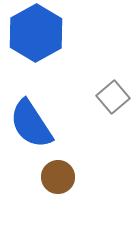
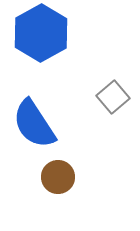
blue hexagon: moved 5 px right
blue semicircle: moved 3 px right
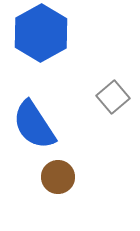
blue semicircle: moved 1 px down
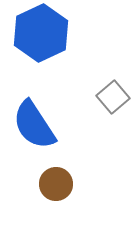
blue hexagon: rotated 4 degrees clockwise
brown circle: moved 2 px left, 7 px down
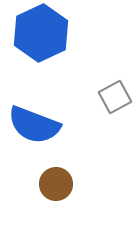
gray square: moved 2 px right; rotated 12 degrees clockwise
blue semicircle: rotated 36 degrees counterclockwise
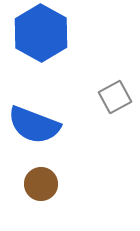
blue hexagon: rotated 6 degrees counterclockwise
brown circle: moved 15 px left
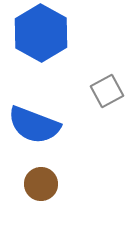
gray square: moved 8 px left, 6 px up
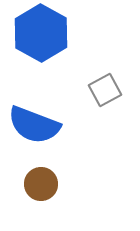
gray square: moved 2 px left, 1 px up
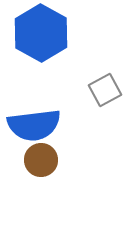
blue semicircle: rotated 28 degrees counterclockwise
brown circle: moved 24 px up
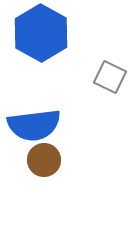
gray square: moved 5 px right, 13 px up; rotated 36 degrees counterclockwise
brown circle: moved 3 px right
